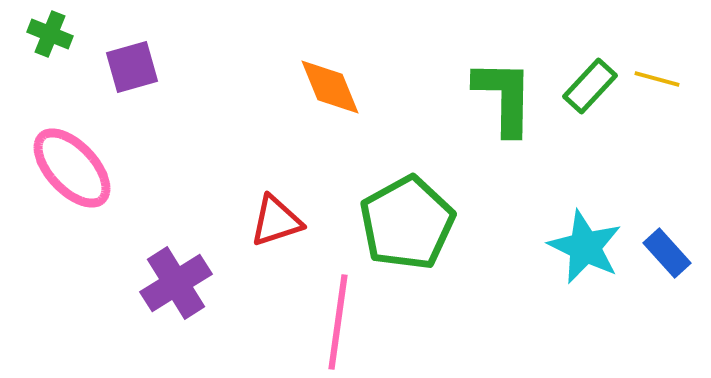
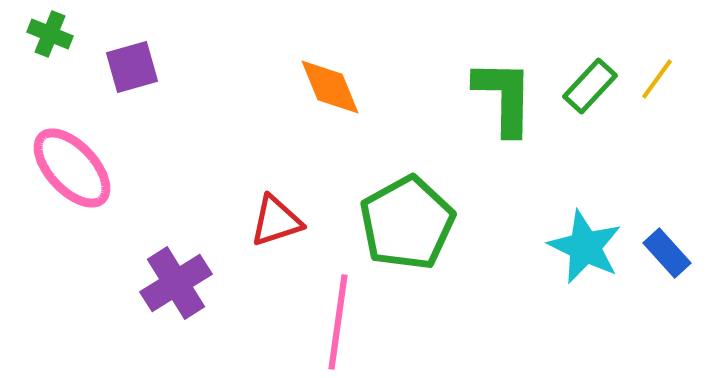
yellow line: rotated 69 degrees counterclockwise
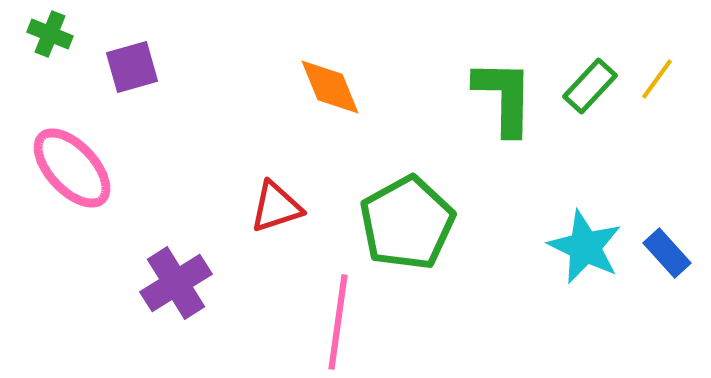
red triangle: moved 14 px up
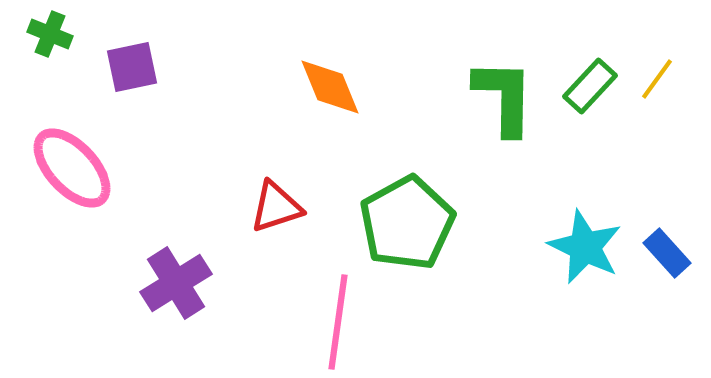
purple square: rotated 4 degrees clockwise
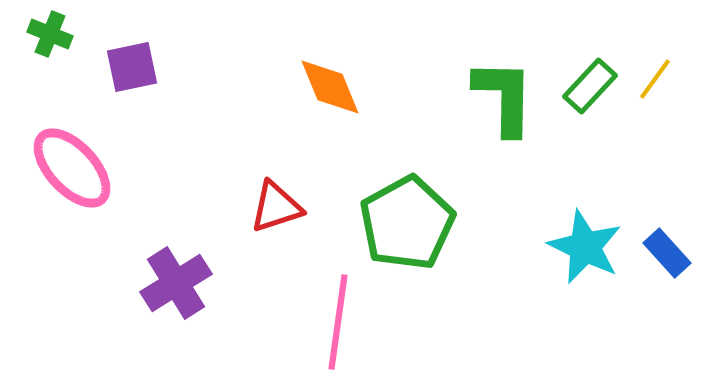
yellow line: moved 2 px left
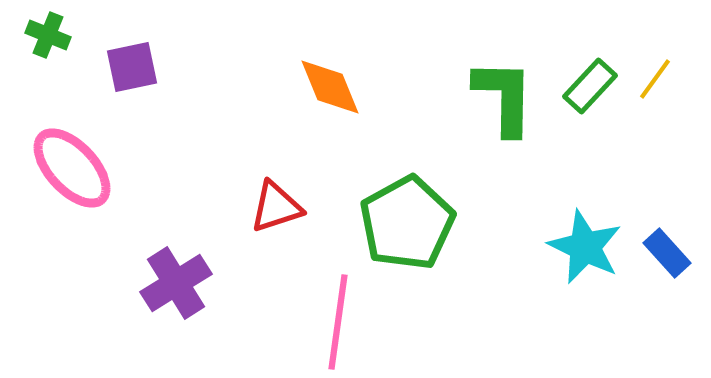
green cross: moved 2 px left, 1 px down
